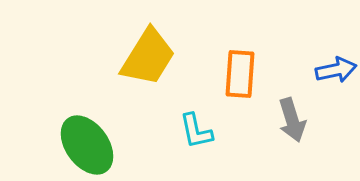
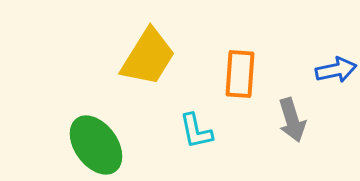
green ellipse: moved 9 px right
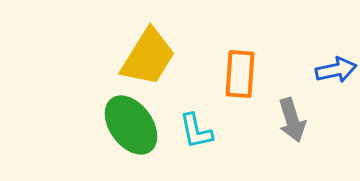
green ellipse: moved 35 px right, 20 px up
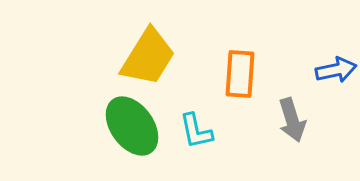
green ellipse: moved 1 px right, 1 px down
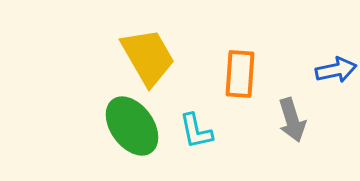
yellow trapezoid: rotated 62 degrees counterclockwise
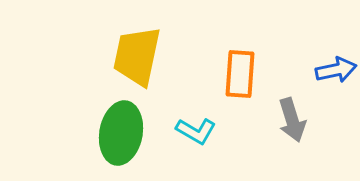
yellow trapezoid: moved 11 px left, 1 px up; rotated 138 degrees counterclockwise
green ellipse: moved 11 px left, 7 px down; rotated 46 degrees clockwise
cyan L-shape: rotated 48 degrees counterclockwise
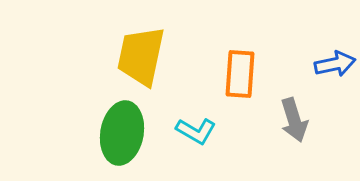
yellow trapezoid: moved 4 px right
blue arrow: moved 1 px left, 6 px up
gray arrow: moved 2 px right
green ellipse: moved 1 px right
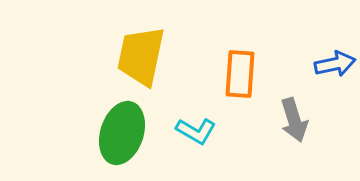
green ellipse: rotated 8 degrees clockwise
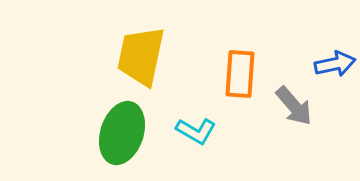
gray arrow: moved 14 px up; rotated 24 degrees counterclockwise
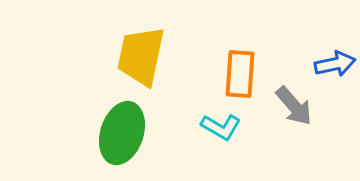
cyan L-shape: moved 25 px right, 4 px up
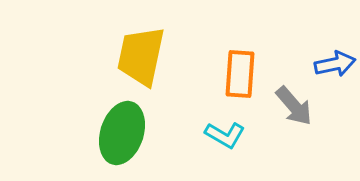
cyan L-shape: moved 4 px right, 8 px down
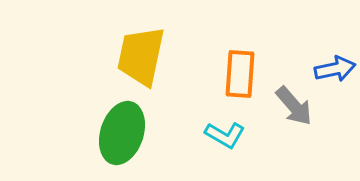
blue arrow: moved 5 px down
